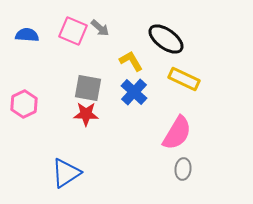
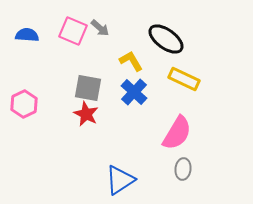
red star: rotated 25 degrees clockwise
blue triangle: moved 54 px right, 7 px down
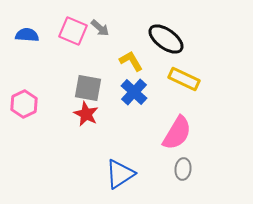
blue triangle: moved 6 px up
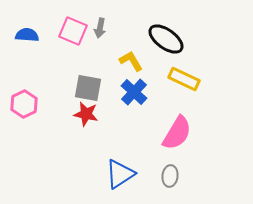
gray arrow: rotated 60 degrees clockwise
red star: rotated 15 degrees counterclockwise
gray ellipse: moved 13 px left, 7 px down
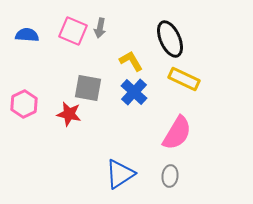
black ellipse: moved 4 px right; rotated 30 degrees clockwise
red star: moved 17 px left
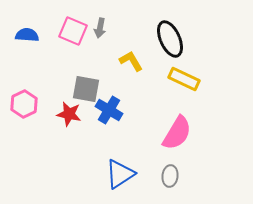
gray square: moved 2 px left, 1 px down
blue cross: moved 25 px left, 18 px down; rotated 12 degrees counterclockwise
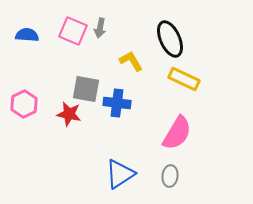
blue cross: moved 8 px right, 7 px up; rotated 24 degrees counterclockwise
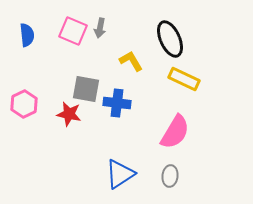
blue semicircle: rotated 80 degrees clockwise
pink semicircle: moved 2 px left, 1 px up
